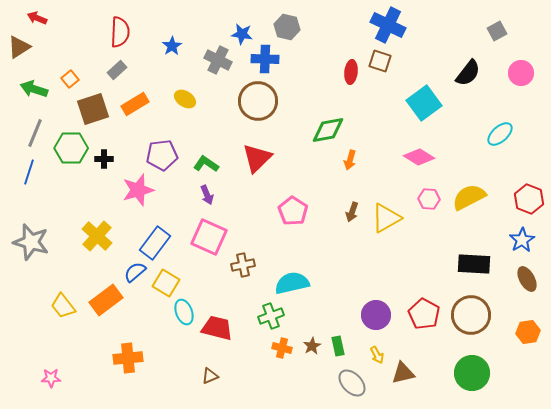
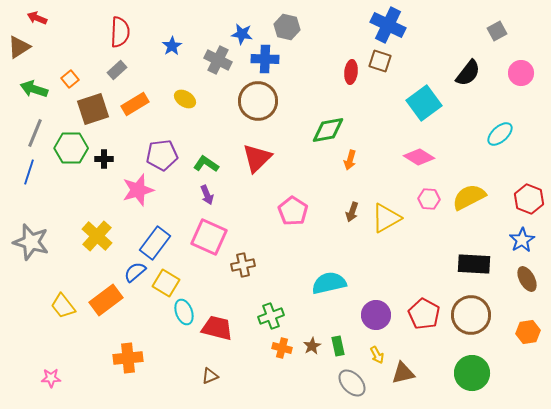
cyan semicircle at (292, 283): moved 37 px right
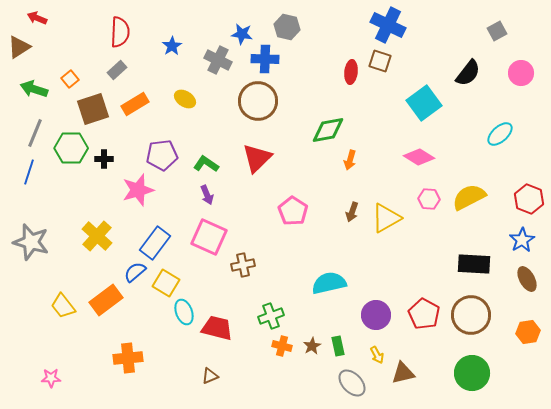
orange cross at (282, 348): moved 2 px up
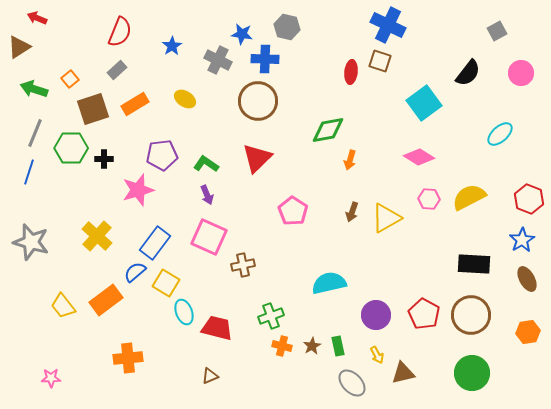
red semicircle at (120, 32): rotated 20 degrees clockwise
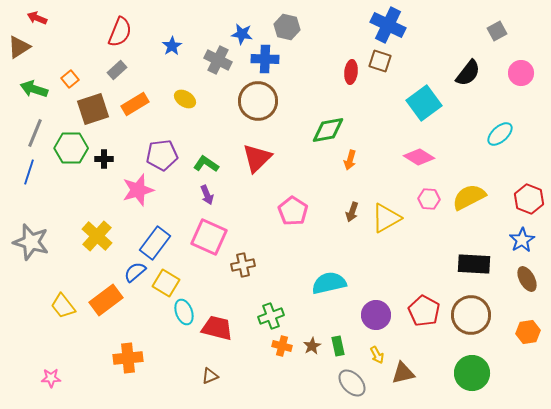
red pentagon at (424, 314): moved 3 px up
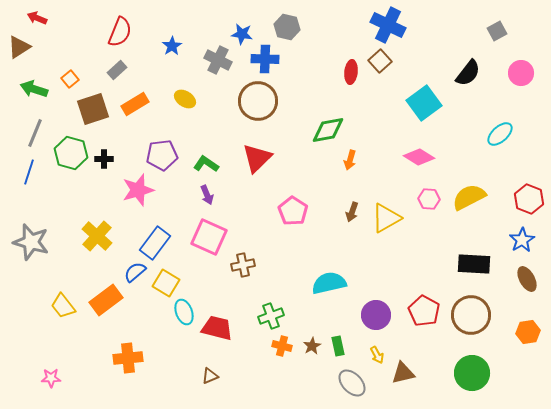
brown square at (380, 61): rotated 30 degrees clockwise
green hexagon at (71, 148): moved 5 px down; rotated 16 degrees clockwise
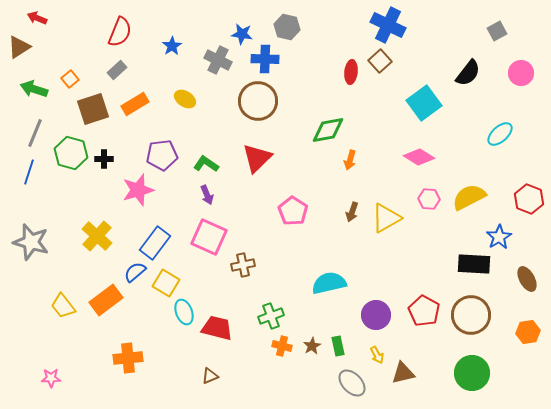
blue star at (522, 240): moved 23 px left, 3 px up
